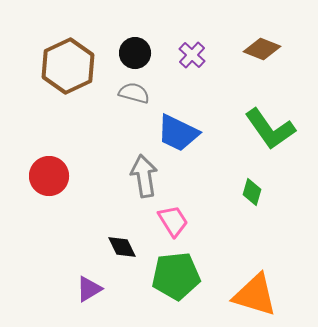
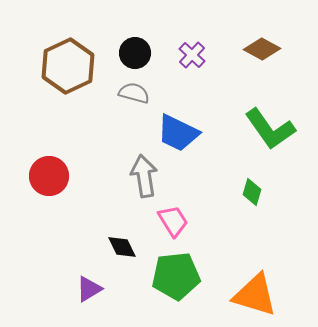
brown diamond: rotated 6 degrees clockwise
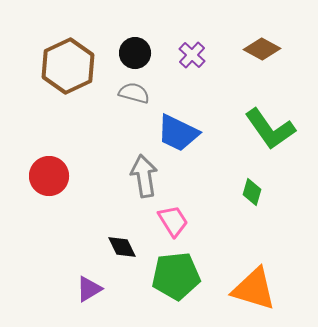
orange triangle: moved 1 px left, 6 px up
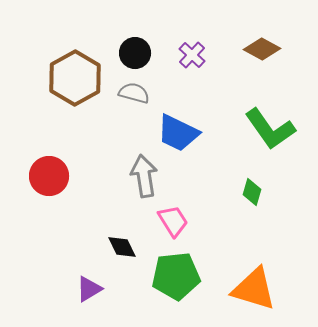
brown hexagon: moved 7 px right, 12 px down; rotated 4 degrees counterclockwise
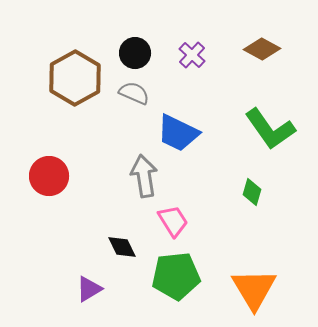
gray semicircle: rotated 8 degrees clockwise
orange triangle: rotated 42 degrees clockwise
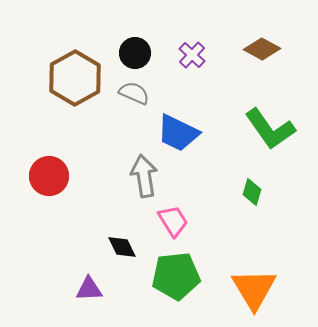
purple triangle: rotated 28 degrees clockwise
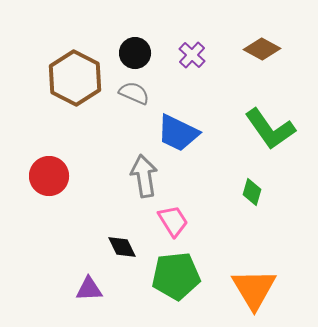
brown hexagon: rotated 4 degrees counterclockwise
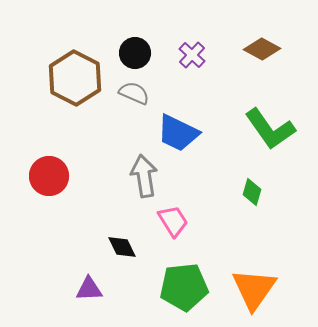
green pentagon: moved 8 px right, 11 px down
orange triangle: rotated 6 degrees clockwise
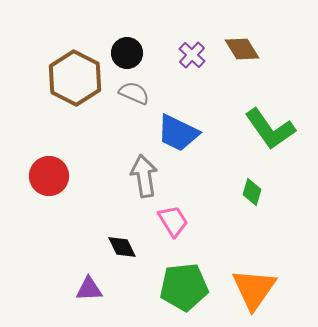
brown diamond: moved 20 px left; rotated 30 degrees clockwise
black circle: moved 8 px left
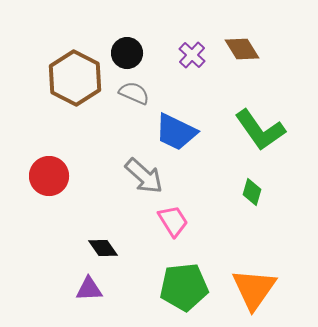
green L-shape: moved 10 px left, 1 px down
blue trapezoid: moved 2 px left, 1 px up
gray arrow: rotated 141 degrees clockwise
black diamond: moved 19 px left, 1 px down; rotated 8 degrees counterclockwise
